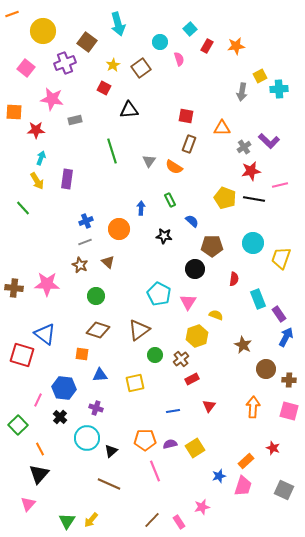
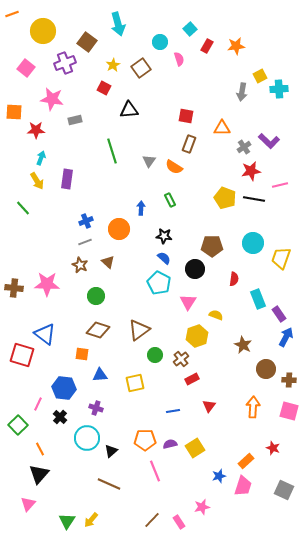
blue semicircle at (192, 221): moved 28 px left, 37 px down
cyan pentagon at (159, 294): moved 11 px up
pink line at (38, 400): moved 4 px down
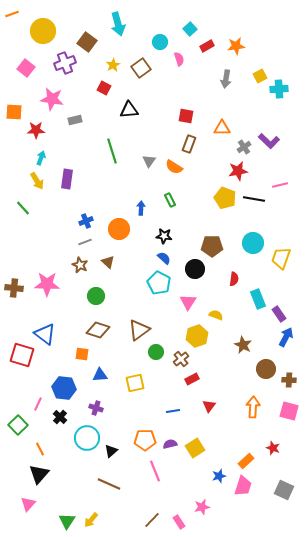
red rectangle at (207, 46): rotated 32 degrees clockwise
gray arrow at (242, 92): moved 16 px left, 13 px up
red star at (251, 171): moved 13 px left
green circle at (155, 355): moved 1 px right, 3 px up
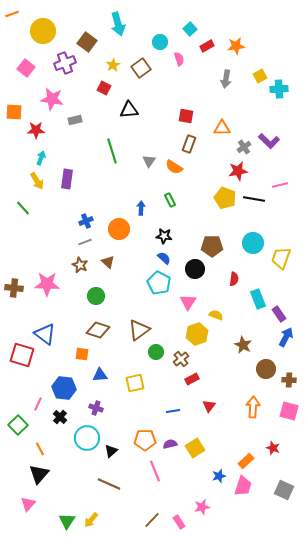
yellow hexagon at (197, 336): moved 2 px up
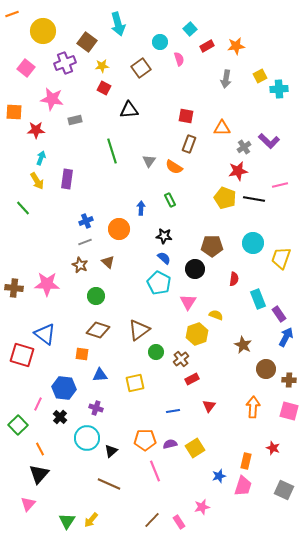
yellow star at (113, 65): moved 11 px left, 1 px down; rotated 24 degrees clockwise
orange rectangle at (246, 461): rotated 35 degrees counterclockwise
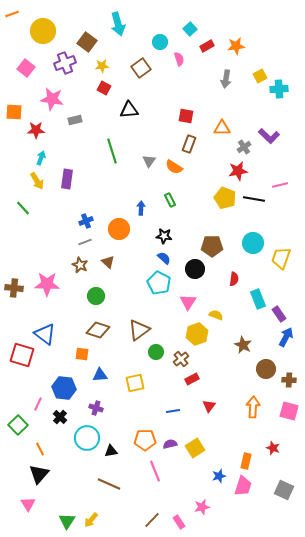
purple L-shape at (269, 141): moved 5 px up
black triangle at (111, 451): rotated 32 degrees clockwise
pink triangle at (28, 504): rotated 14 degrees counterclockwise
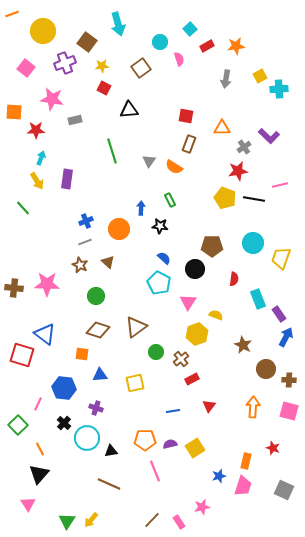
black star at (164, 236): moved 4 px left, 10 px up
brown triangle at (139, 330): moved 3 px left, 3 px up
black cross at (60, 417): moved 4 px right, 6 px down
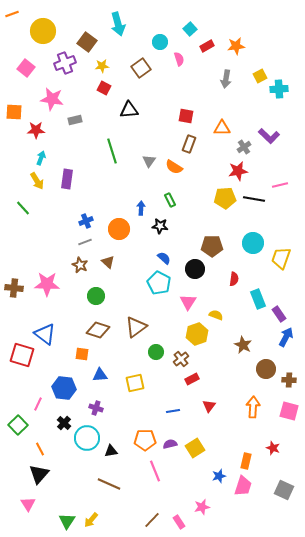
yellow pentagon at (225, 198): rotated 25 degrees counterclockwise
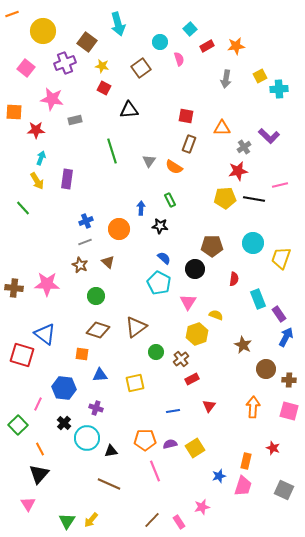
yellow star at (102, 66): rotated 16 degrees clockwise
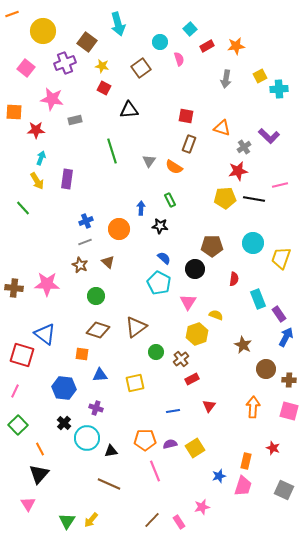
orange triangle at (222, 128): rotated 18 degrees clockwise
pink line at (38, 404): moved 23 px left, 13 px up
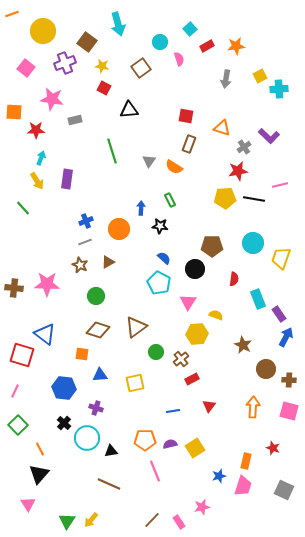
brown triangle at (108, 262): rotated 48 degrees clockwise
yellow hexagon at (197, 334): rotated 15 degrees clockwise
